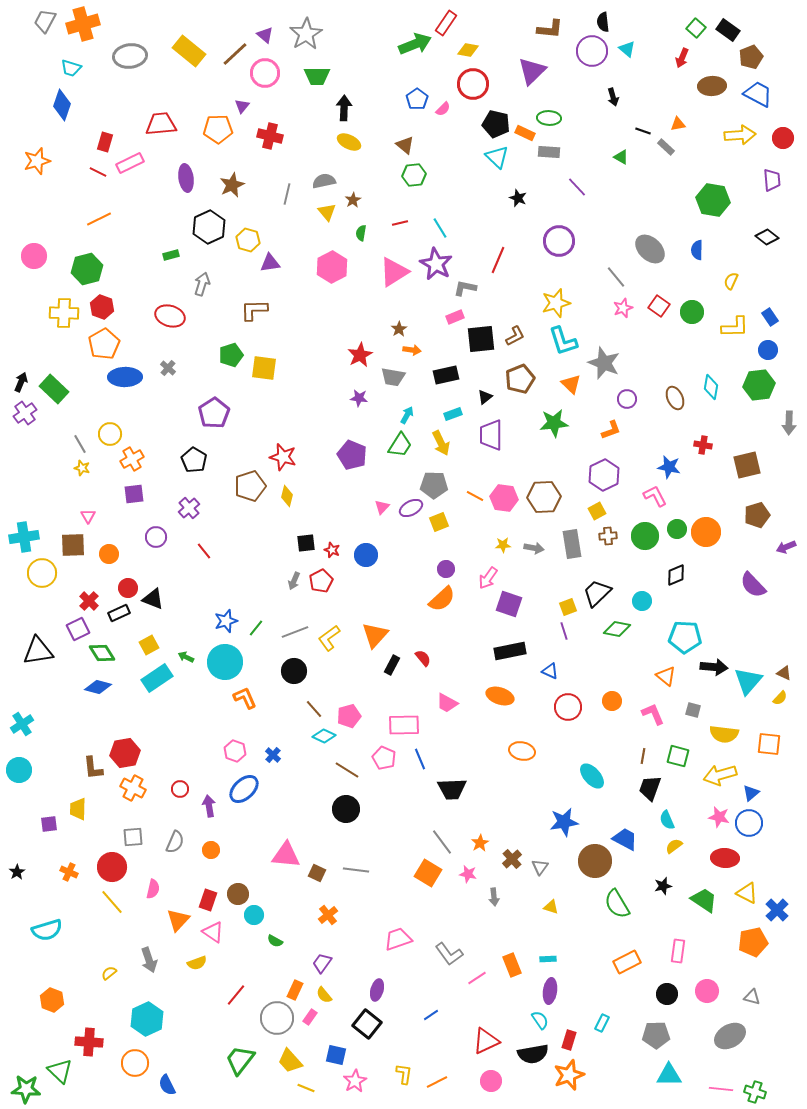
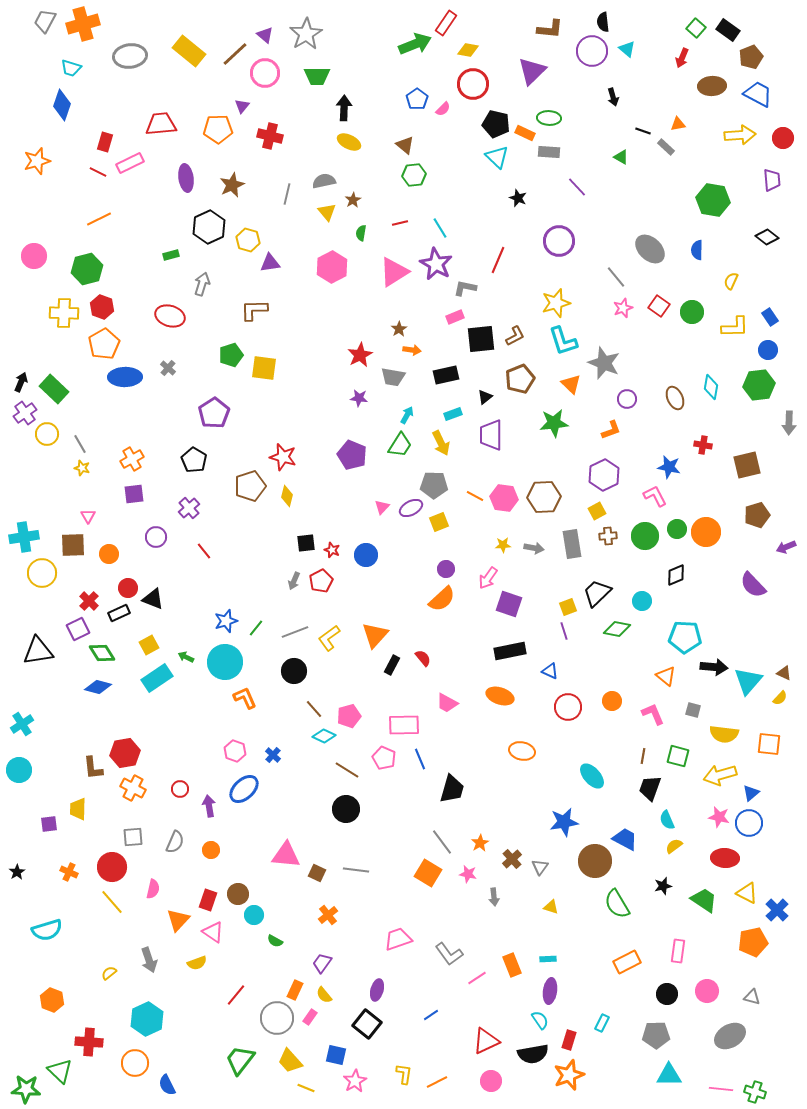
yellow circle at (110, 434): moved 63 px left
black trapezoid at (452, 789): rotated 72 degrees counterclockwise
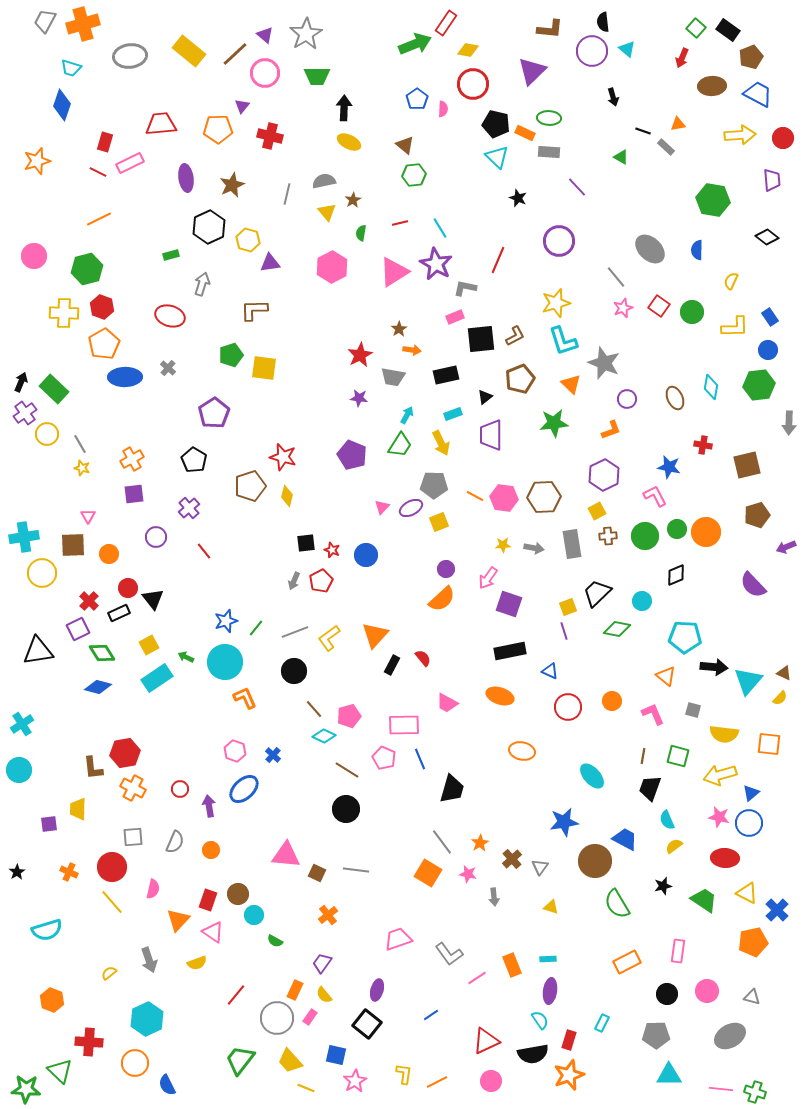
pink semicircle at (443, 109): rotated 42 degrees counterclockwise
black triangle at (153, 599): rotated 30 degrees clockwise
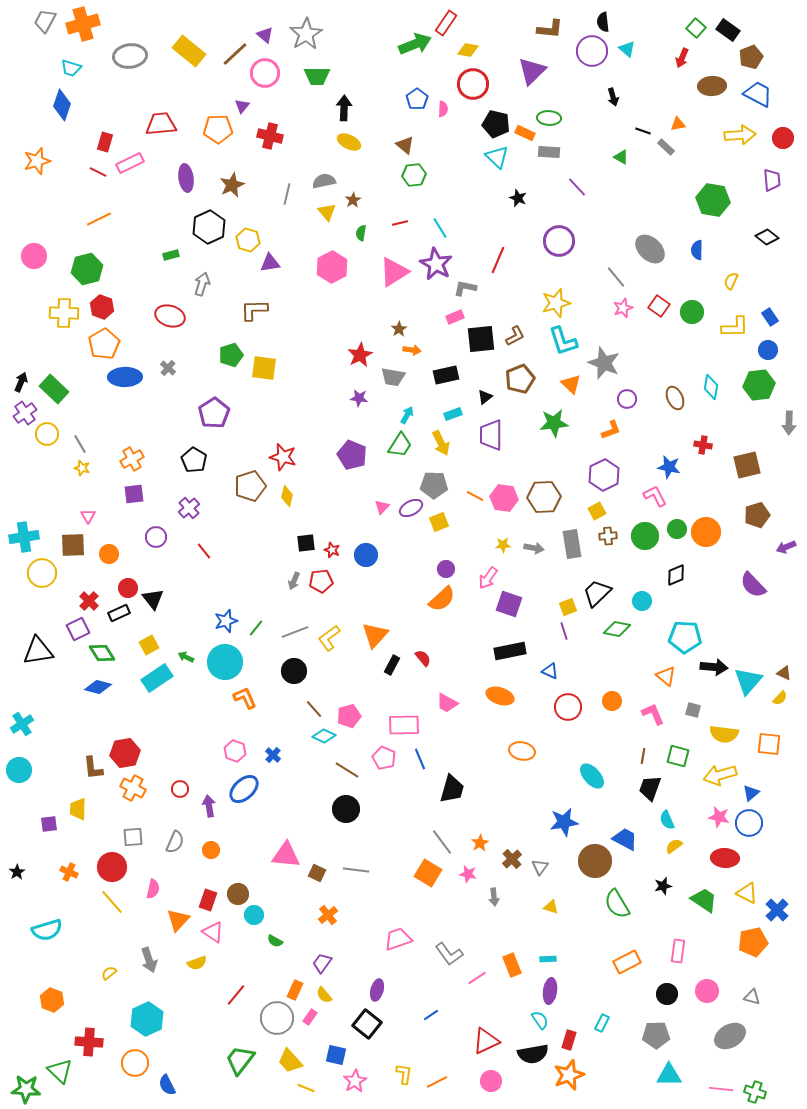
red pentagon at (321, 581): rotated 20 degrees clockwise
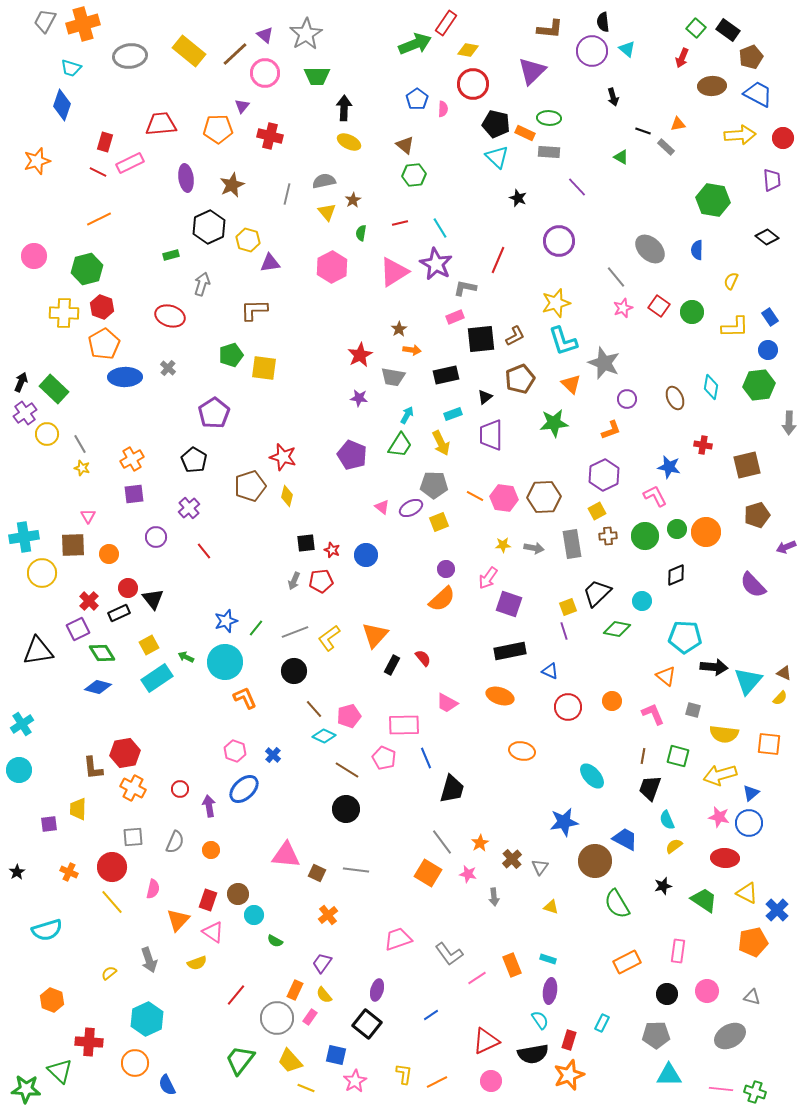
pink triangle at (382, 507): rotated 35 degrees counterclockwise
blue line at (420, 759): moved 6 px right, 1 px up
cyan rectangle at (548, 959): rotated 21 degrees clockwise
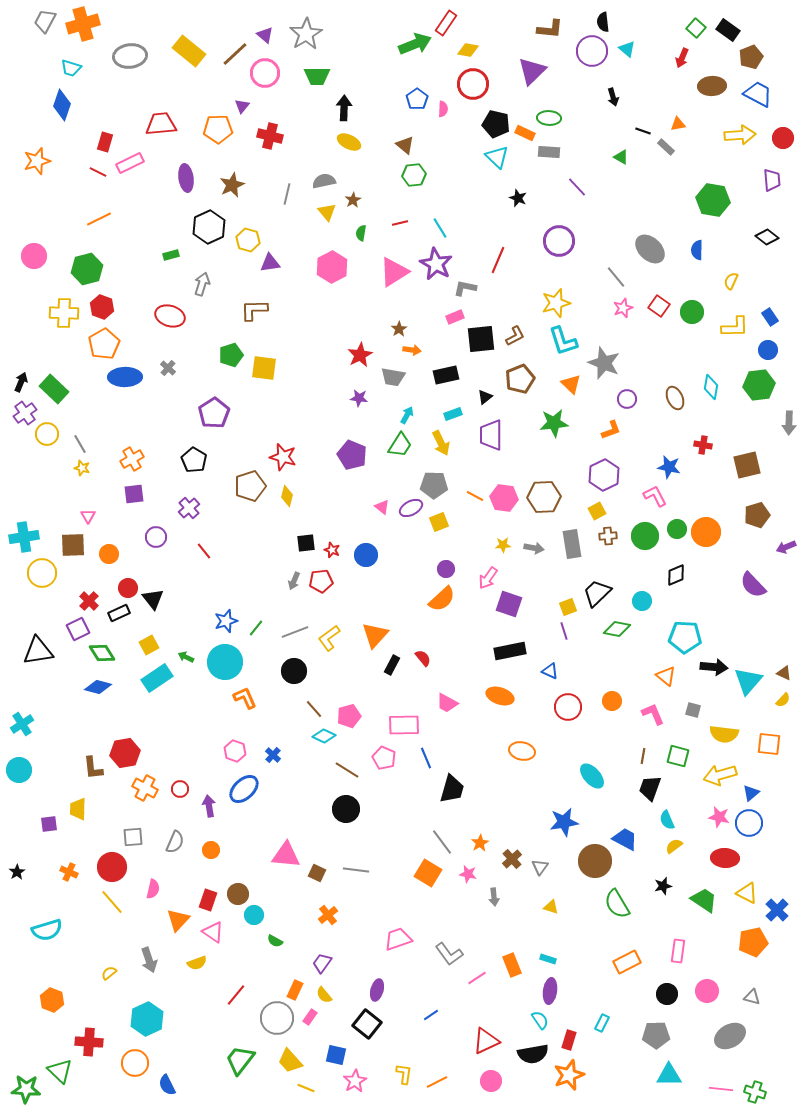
yellow semicircle at (780, 698): moved 3 px right, 2 px down
orange cross at (133, 788): moved 12 px right
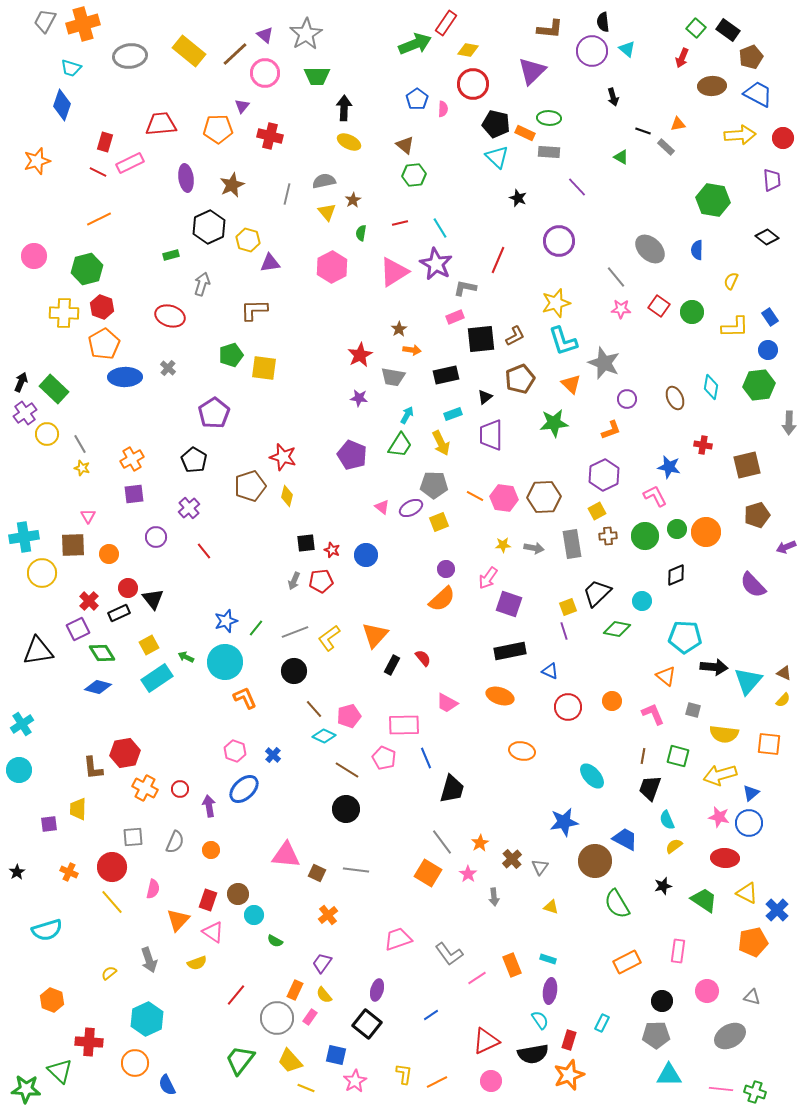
pink star at (623, 308): moved 2 px left, 1 px down; rotated 24 degrees clockwise
pink star at (468, 874): rotated 24 degrees clockwise
black circle at (667, 994): moved 5 px left, 7 px down
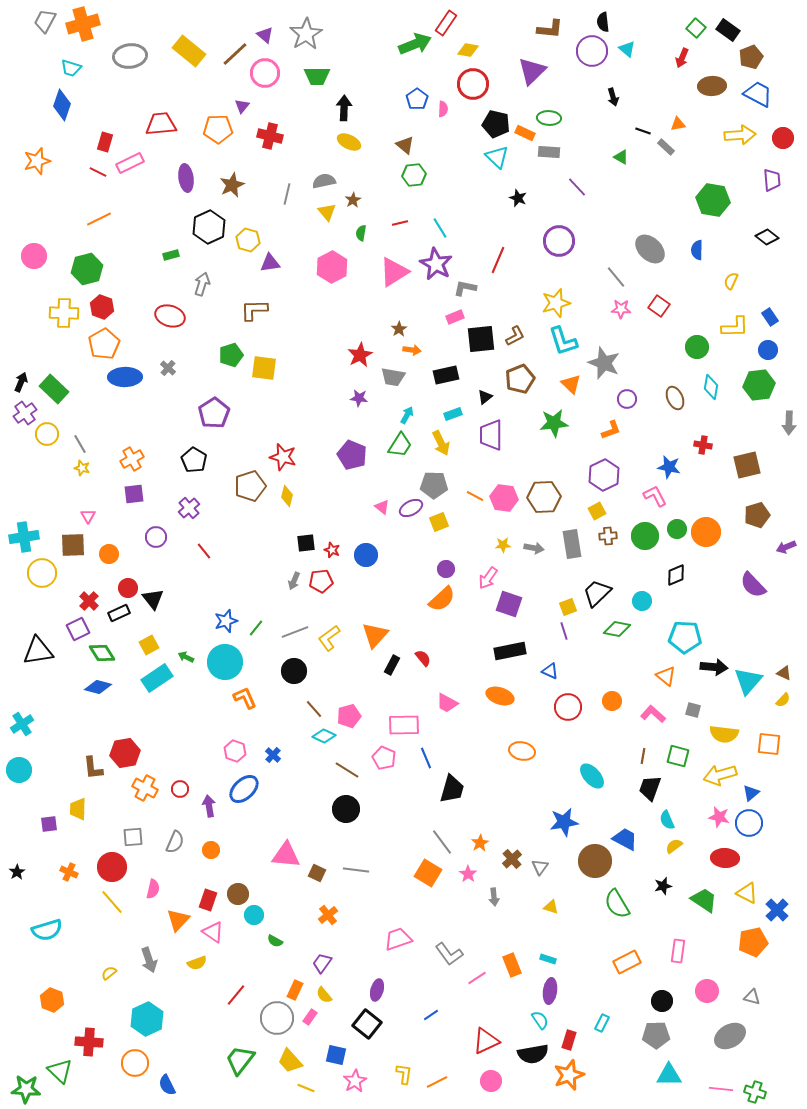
green circle at (692, 312): moved 5 px right, 35 px down
pink L-shape at (653, 714): rotated 25 degrees counterclockwise
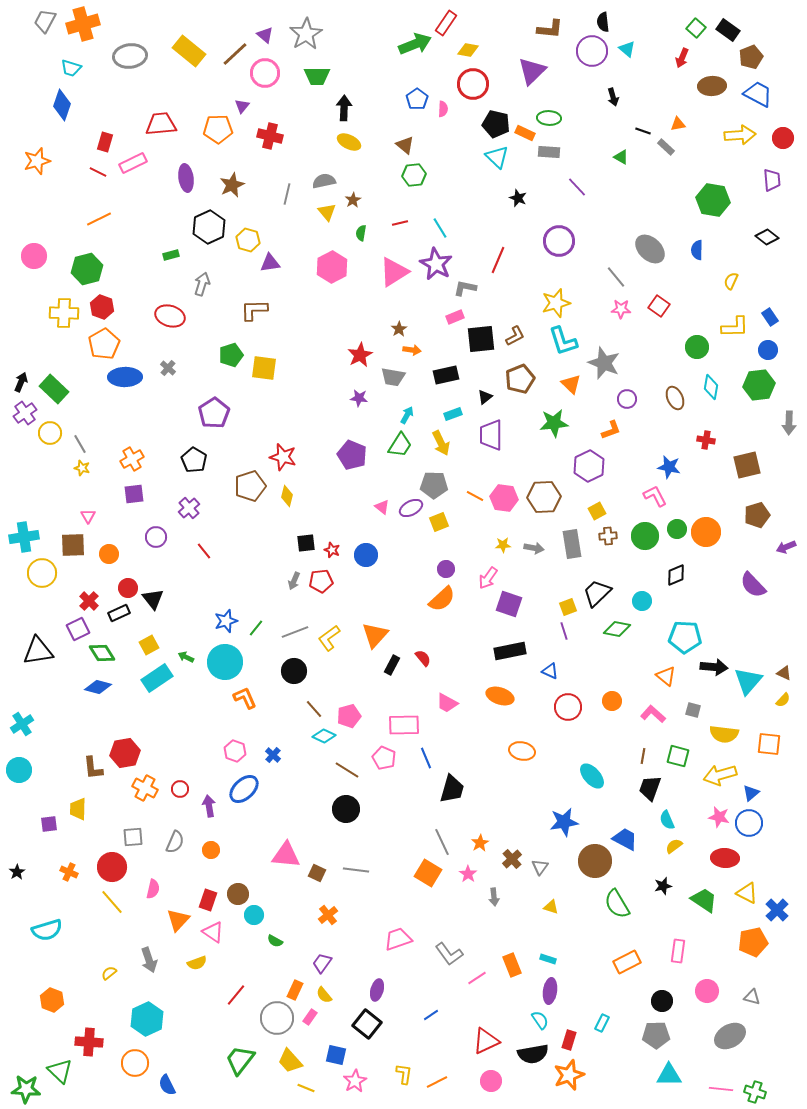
pink rectangle at (130, 163): moved 3 px right
yellow circle at (47, 434): moved 3 px right, 1 px up
red cross at (703, 445): moved 3 px right, 5 px up
purple hexagon at (604, 475): moved 15 px left, 9 px up
gray line at (442, 842): rotated 12 degrees clockwise
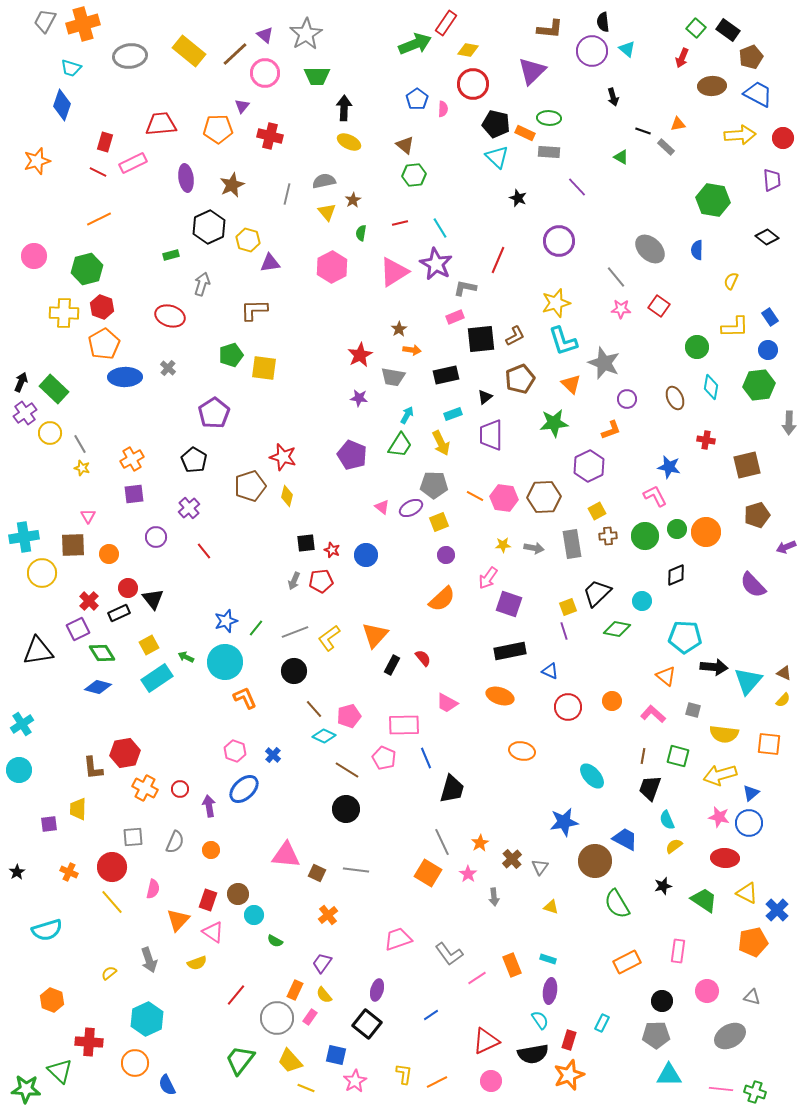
purple circle at (446, 569): moved 14 px up
